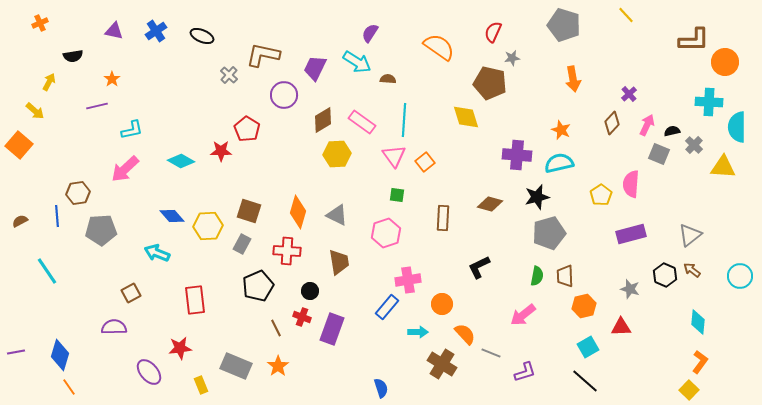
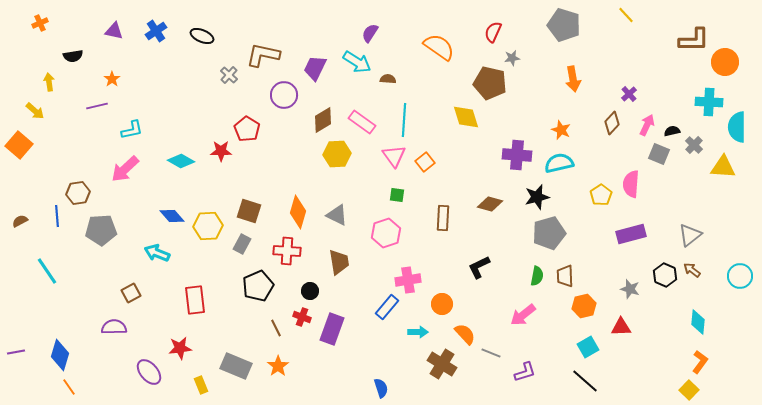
yellow arrow at (49, 82): rotated 36 degrees counterclockwise
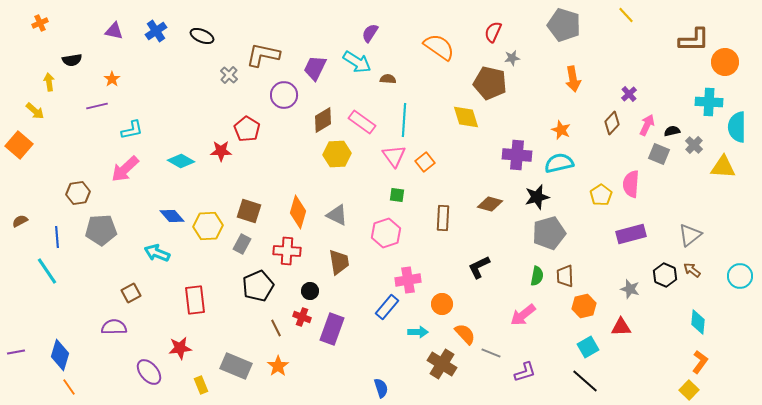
black semicircle at (73, 56): moved 1 px left, 4 px down
blue line at (57, 216): moved 21 px down
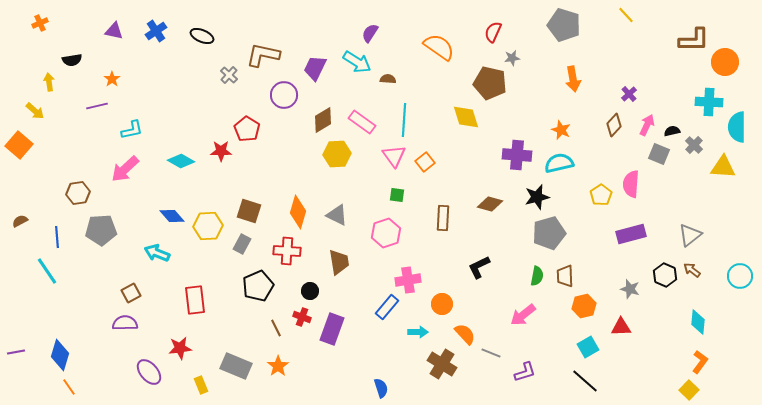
brown diamond at (612, 123): moved 2 px right, 2 px down
purple semicircle at (114, 327): moved 11 px right, 4 px up
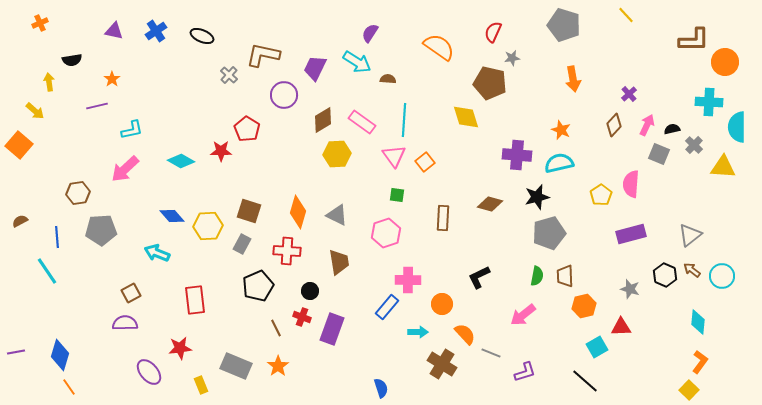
black semicircle at (672, 131): moved 2 px up
black L-shape at (479, 267): moved 10 px down
cyan circle at (740, 276): moved 18 px left
pink cross at (408, 280): rotated 10 degrees clockwise
cyan square at (588, 347): moved 9 px right
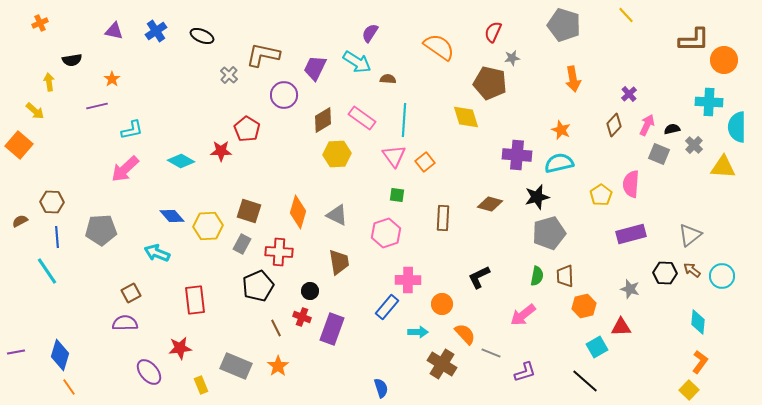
orange circle at (725, 62): moved 1 px left, 2 px up
pink rectangle at (362, 122): moved 4 px up
brown hexagon at (78, 193): moved 26 px left, 9 px down; rotated 10 degrees clockwise
red cross at (287, 251): moved 8 px left, 1 px down
black hexagon at (665, 275): moved 2 px up; rotated 20 degrees counterclockwise
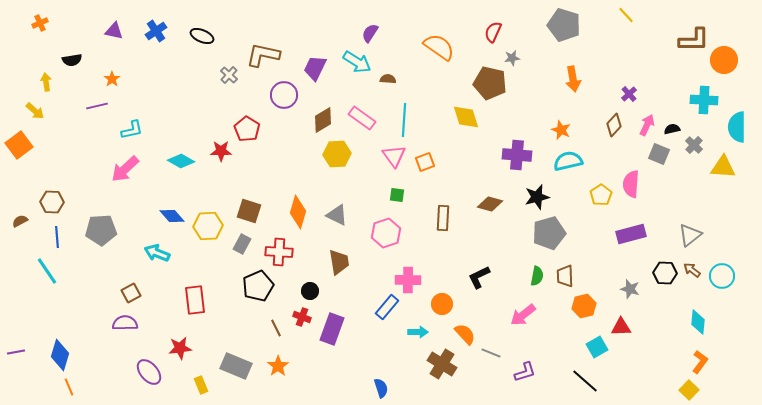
yellow arrow at (49, 82): moved 3 px left
cyan cross at (709, 102): moved 5 px left, 2 px up
orange square at (19, 145): rotated 12 degrees clockwise
orange square at (425, 162): rotated 18 degrees clockwise
cyan semicircle at (559, 163): moved 9 px right, 2 px up
orange line at (69, 387): rotated 12 degrees clockwise
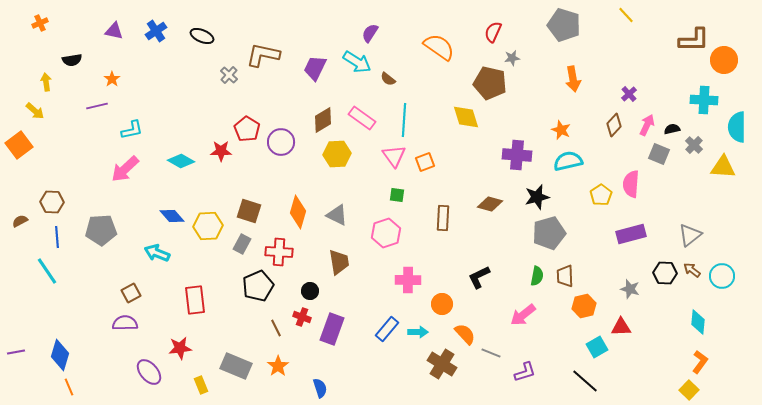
brown semicircle at (388, 79): rotated 147 degrees counterclockwise
purple circle at (284, 95): moved 3 px left, 47 px down
blue rectangle at (387, 307): moved 22 px down
blue semicircle at (381, 388): moved 61 px left
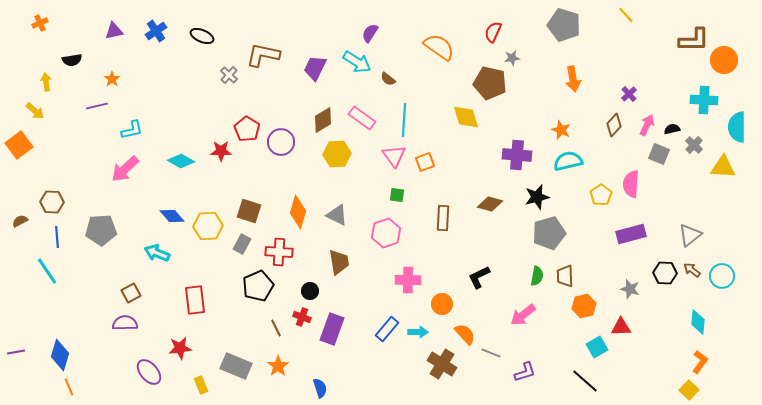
purple triangle at (114, 31): rotated 24 degrees counterclockwise
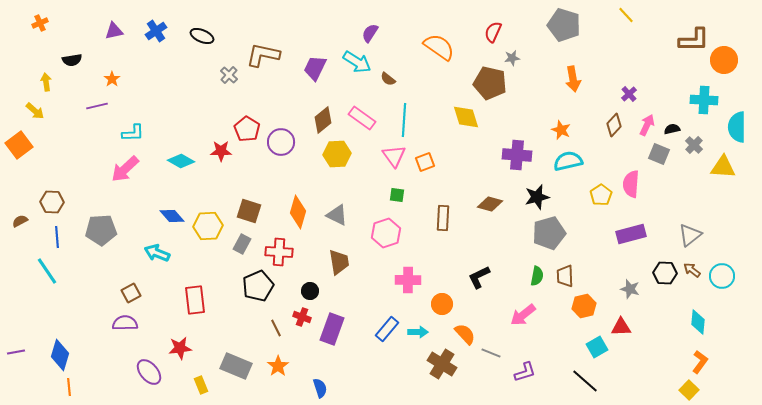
brown diamond at (323, 120): rotated 8 degrees counterclockwise
cyan L-shape at (132, 130): moved 1 px right, 3 px down; rotated 10 degrees clockwise
orange line at (69, 387): rotated 18 degrees clockwise
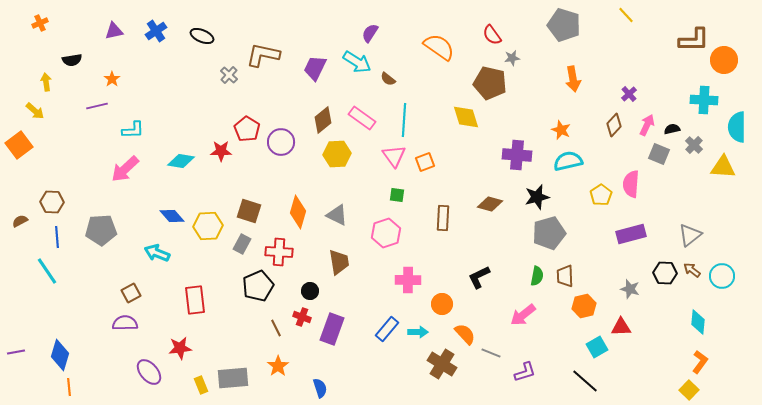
red semicircle at (493, 32): moved 1 px left, 3 px down; rotated 60 degrees counterclockwise
cyan L-shape at (133, 133): moved 3 px up
cyan diamond at (181, 161): rotated 20 degrees counterclockwise
gray rectangle at (236, 366): moved 3 px left, 12 px down; rotated 28 degrees counterclockwise
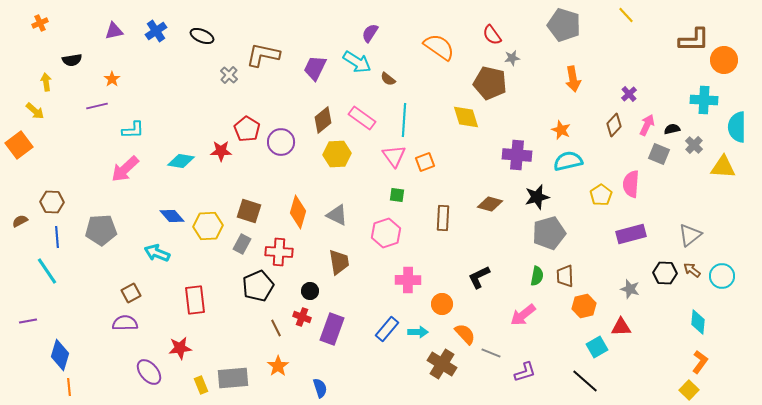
purple line at (16, 352): moved 12 px right, 31 px up
